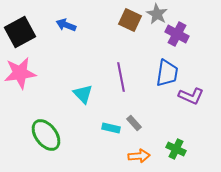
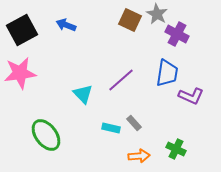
black square: moved 2 px right, 2 px up
purple line: moved 3 px down; rotated 60 degrees clockwise
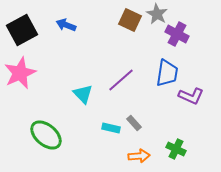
pink star: rotated 16 degrees counterclockwise
green ellipse: rotated 12 degrees counterclockwise
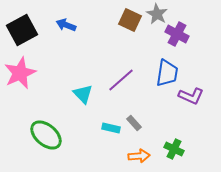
green cross: moved 2 px left
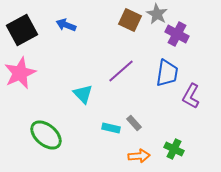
purple line: moved 9 px up
purple L-shape: rotated 95 degrees clockwise
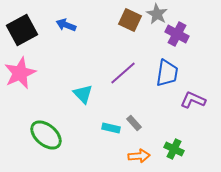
purple line: moved 2 px right, 2 px down
purple L-shape: moved 2 px right, 4 px down; rotated 85 degrees clockwise
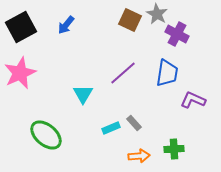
blue arrow: rotated 72 degrees counterclockwise
black square: moved 1 px left, 3 px up
cyan triangle: rotated 15 degrees clockwise
cyan rectangle: rotated 36 degrees counterclockwise
green cross: rotated 30 degrees counterclockwise
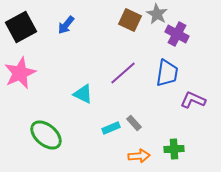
cyan triangle: rotated 35 degrees counterclockwise
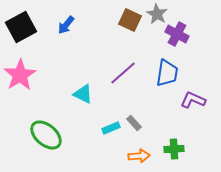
pink star: moved 2 px down; rotated 8 degrees counterclockwise
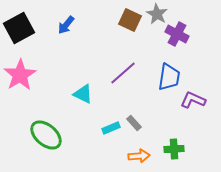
black square: moved 2 px left, 1 px down
blue trapezoid: moved 2 px right, 4 px down
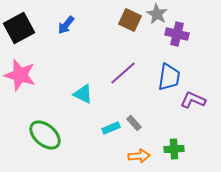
purple cross: rotated 15 degrees counterclockwise
pink star: rotated 24 degrees counterclockwise
green ellipse: moved 1 px left
